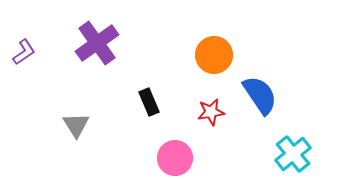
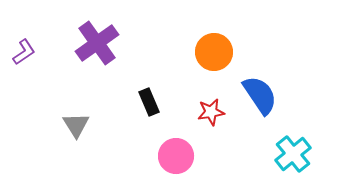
orange circle: moved 3 px up
pink circle: moved 1 px right, 2 px up
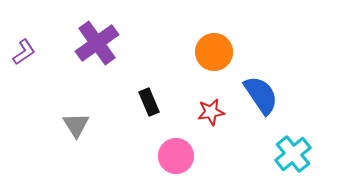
blue semicircle: moved 1 px right
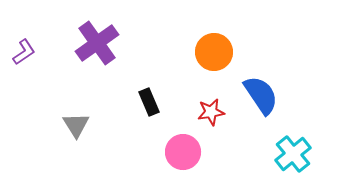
pink circle: moved 7 px right, 4 px up
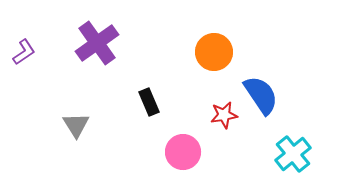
red star: moved 13 px right, 3 px down
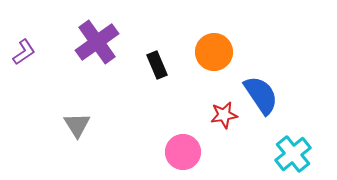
purple cross: moved 1 px up
black rectangle: moved 8 px right, 37 px up
gray triangle: moved 1 px right
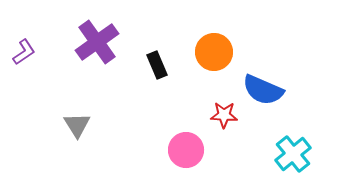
blue semicircle: moved 2 px right, 5 px up; rotated 147 degrees clockwise
red star: rotated 12 degrees clockwise
pink circle: moved 3 px right, 2 px up
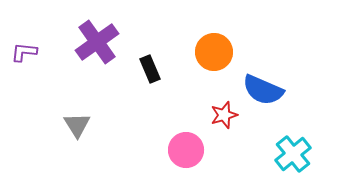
purple L-shape: rotated 140 degrees counterclockwise
black rectangle: moved 7 px left, 4 px down
red star: rotated 20 degrees counterclockwise
